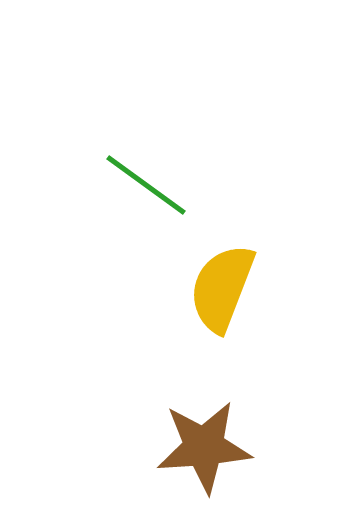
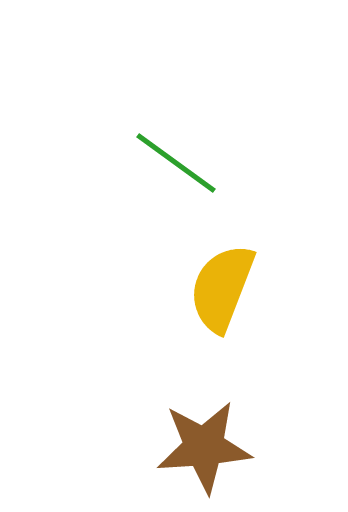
green line: moved 30 px right, 22 px up
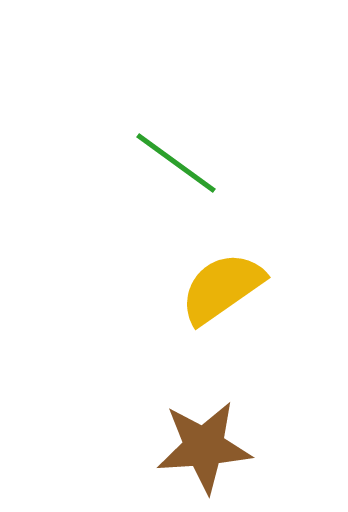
yellow semicircle: rotated 34 degrees clockwise
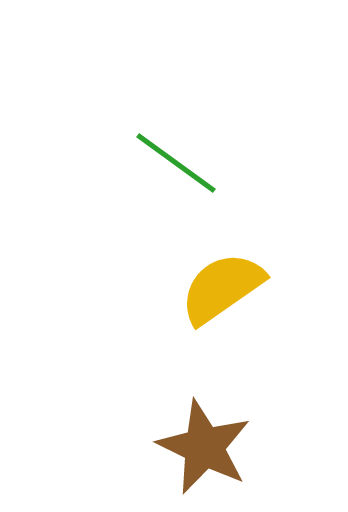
brown star: rotated 30 degrees clockwise
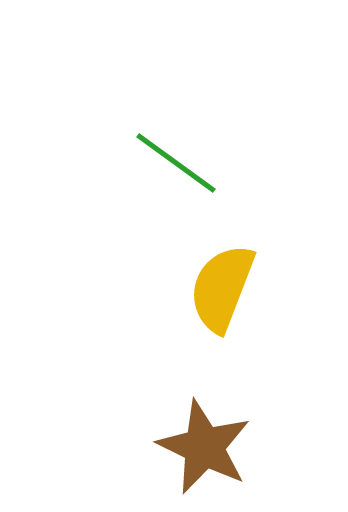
yellow semicircle: rotated 34 degrees counterclockwise
